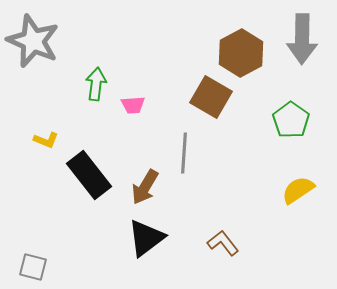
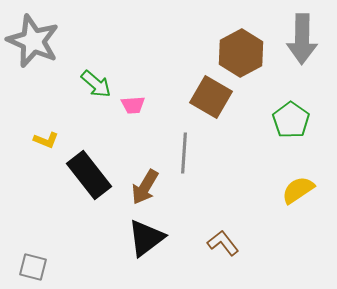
green arrow: rotated 124 degrees clockwise
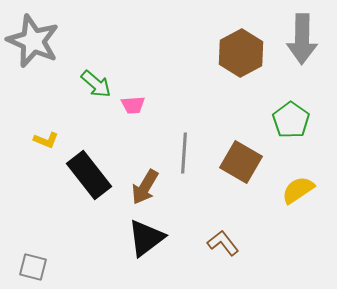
brown square: moved 30 px right, 65 px down
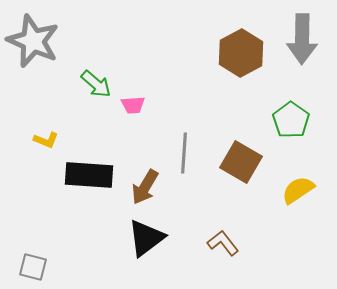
black rectangle: rotated 48 degrees counterclockwise
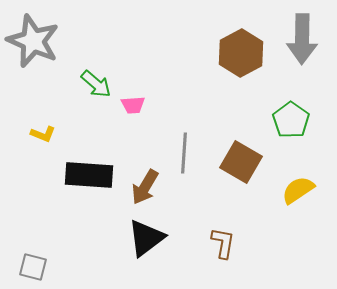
yellow L-shape: moved 3 px left, 6 px up
brown L-shape: rotated 48 degrees clockwise
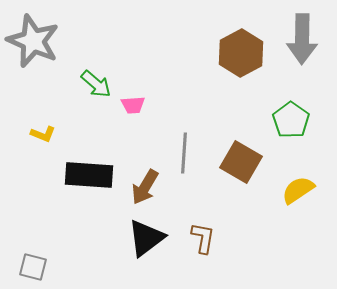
brown L-shape: moved 20 px left, 5 px up
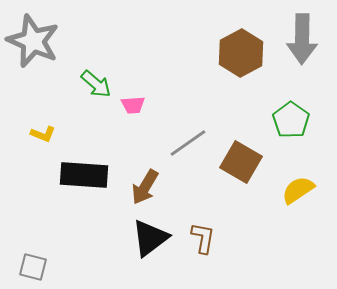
gray line: moved 4 px right, 10 px up; rotated 51 degrees clockwise
black rectangle: moved 5 px left
black triangle: moved 4 px right
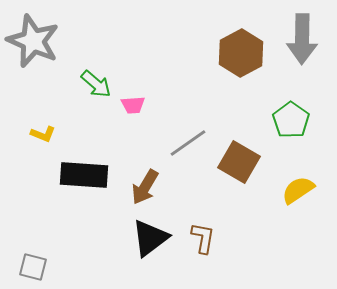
brown square: moved 2 px left
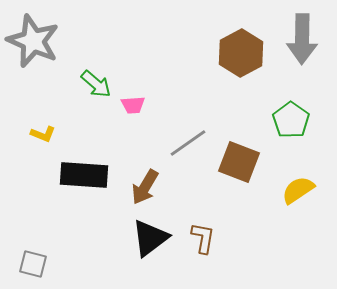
brown square: rotated 9 degrees counterclockwise
gray square: moved 3 px up
